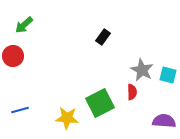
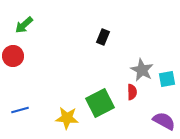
black rectangle: rotated 14 degrees counterclockwise
cyan square: moved 1 px left, 4 px down; rotated 24 degrees counterclockwise
purple semicircle: rotated 25 degrees clockwise
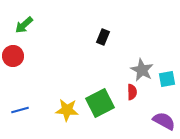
yellow star: moved 8 px up
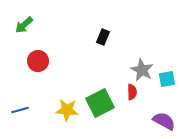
red circle: moved 25 px right, 5 px down
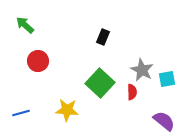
green arrow: moved 1 px right; rotated 84 degrees clockwise
green square: moved 20 px up; rotated 20 degrees counterclockwise
blue line: moved 1 px right, 3 px down
purple semicircle: rotated 10 degrees clockwise
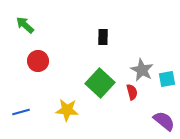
black rectangle: rotated 21 degrees counterclockwise
red semicircle: rotated 14 degrees counterclockwise
blue line: moved 1 px up
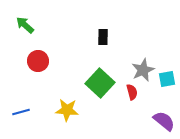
gray star: moved 1 px right; rotated 20 degrees clockwise
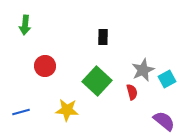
green arrow: rotated 126 degrees counterclockwise
red circle: moved 7 px right, 5 px down
cyan square: rotated 18 degrees counterclockwise
green square: moved 3 px left, 2 px up
